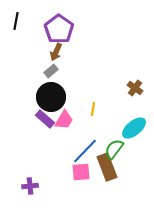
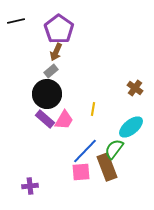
black line: rotated 66 degrees clockwise
black circle: moved 4 px left, 3 px up
cyan ellipse: moved 3 px left, 1 px up
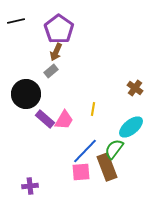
black circle: moved 21 px left
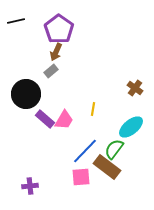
brown rectangle: rotated 32 degrees counterclockwise
pink square: moved 5 px down
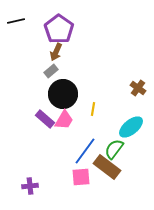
brown cross: moved 3 px right
black circle: moved 37 px right
blue line: rotated 8 degrees counterclockwise
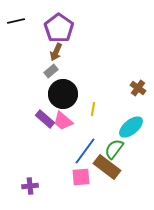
purple pentagon: moved 1 px up
pink trapezoid: moved 1 px left, 1 px down; rotated 100 degrees clockwise
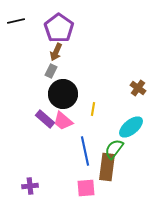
gray rectangle: rotated 24 degrees counterclockwise
blue line: rotated 48 degrees counterclockwise
brown rectangle: rotated 60 degrees clockwise
pink square: moved 5 px right, 11 px down
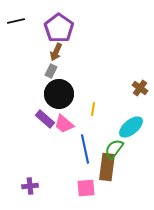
brown cross: moved 2 px right
black circle: moved 4 px left
pink trapezoid: moved 1 px right, 3 px down
blue line: moved 2 px up
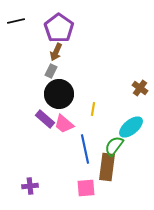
green semicircle: moved 3 px up
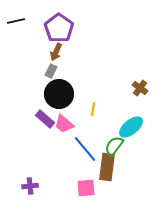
blue line: rotated 28 degrees counterclockwise
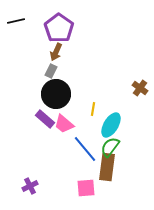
black circle: moved 3 px left
cyan ellipse: moved 20 px left, 2 px up; rotated 20 degrees counterclockwise
green semicircle: moved 4 px left, 1 px down
purple cross: rotated 21 degrees counterclockwise
